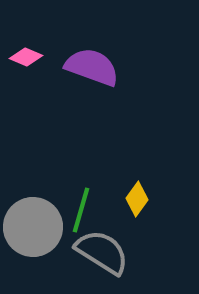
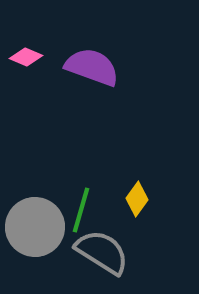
gray circle: moved 2 px right
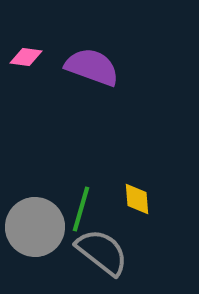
pink diamond: rotated 16 degrees counterclockwise
yellow diamond: rotated 40 degrees counterclockwise
green line: moved 1 px up
gray semicircle: rotated 6 degrees clockwise
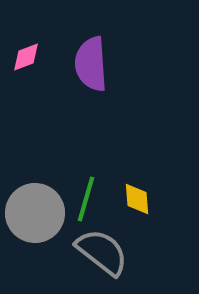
pink diamond: rotated 28 degrees counterclockwise
purple semicircle: moved 1 px left, 3 px up; rotated 114 degrees counterclockwise
green line: moved 5 px right, 10 px up
gray circle: moved 14 px up
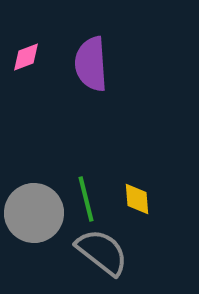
green line: rotated 30 degrees counterclockwise
gray circle: moved 1 px left
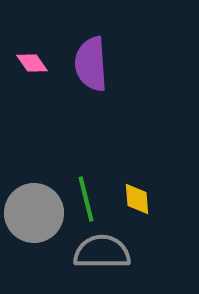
pink diamond: moved 6 px right, 6 px down; rotated 76 degrees clockwise
gray semicircle: rotated 38 degrees counterclockwise
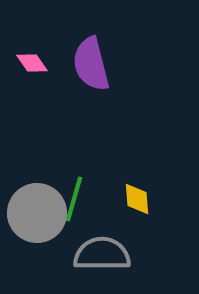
purple semicircle: rotated 10 degrees counterclockwise
green line: moved 12 px left; rotated 30 degrees clockwise
gray circle: moved 3 px right
gray semicircle: moved 2 px down
